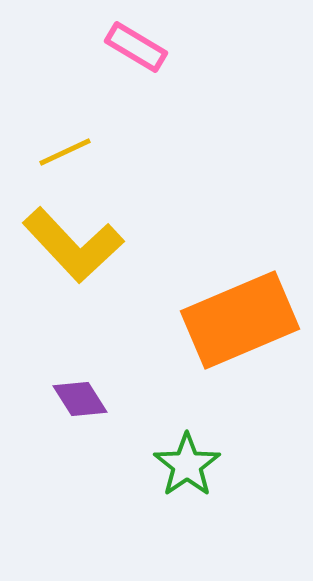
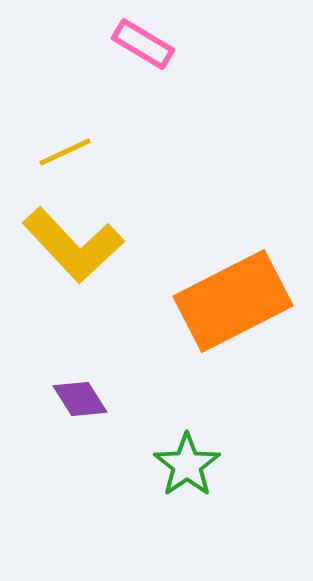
pink rectangle: moved 7 px right, 3 px up
orange rectangle: moved 7 px left, 19 px up; rotated 4 degrees counterclockwise
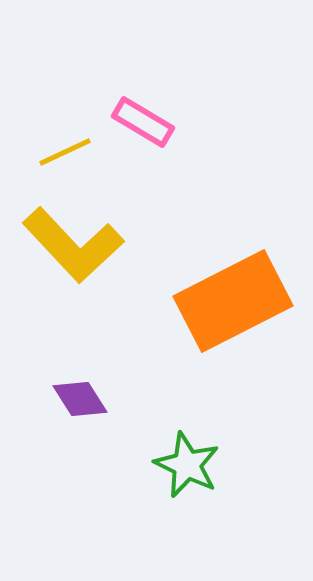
pink rectangle: moved 78 px down
green star: rotated 12 degrees counterclockwise
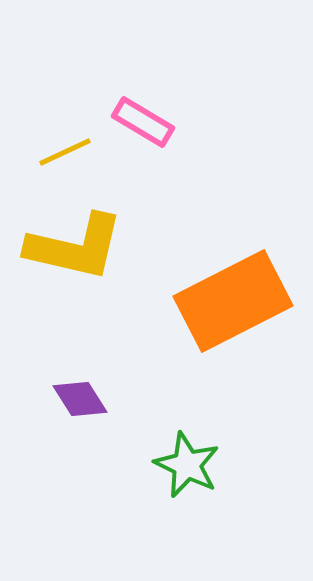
yellow L-shape: moved 2 px right, 2 px down; rotated 34 degrees counterclockwise
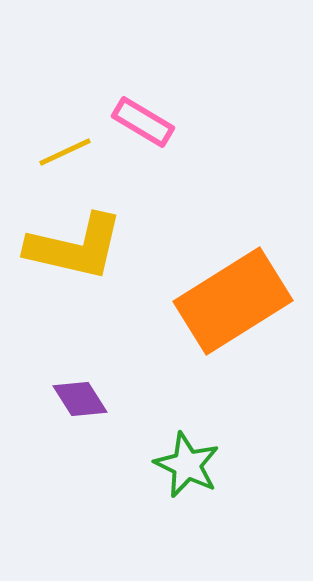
orange rectangle: rotated 5 degrees counterclockwise
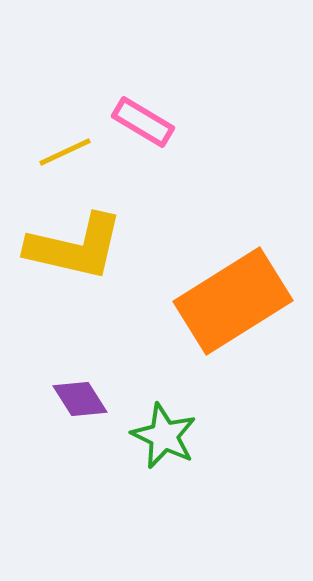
green star: moved 23 px left, 29 px up
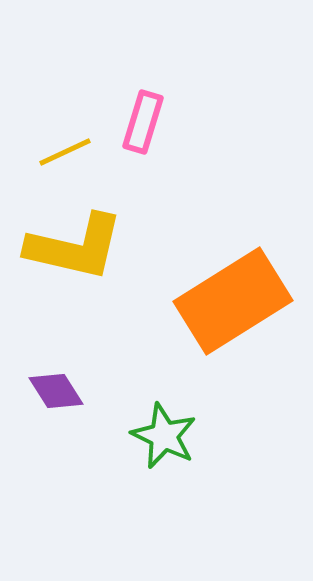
pink rectangle: rotated 76 degrees clockwise
purple diamond: moved 24 px left, 8 px up
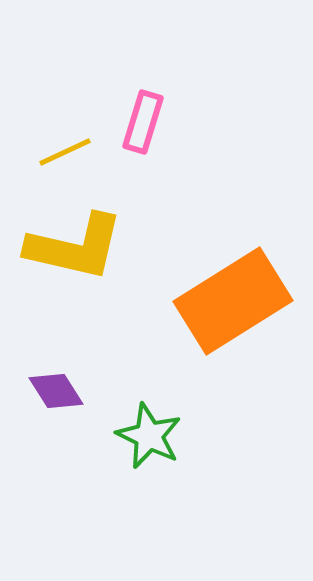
green star: moved 15 px left
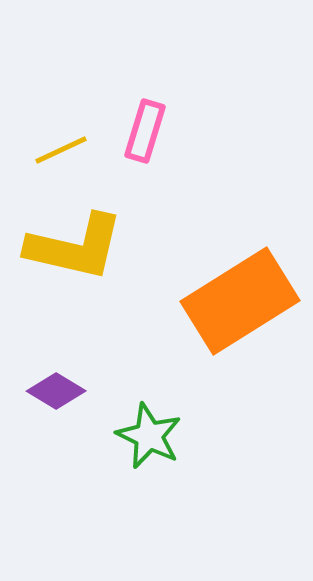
pink rectangle: moved 2 px right, 9 px down
yellow line: moved 4 px left, 2 px up
orange rectangle: moved 7 px right
purple diamond: rotated 26 degrees counterclockwise
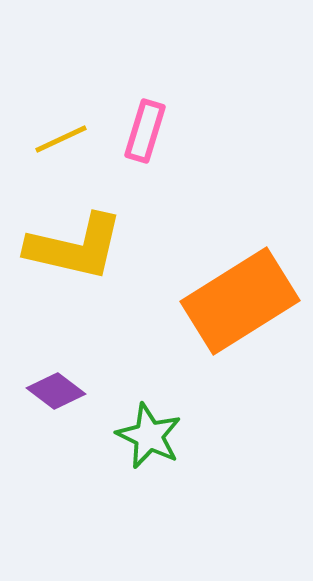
yellow line: moved 11 px up
purple diamond: rotated 6 degrees clockwise
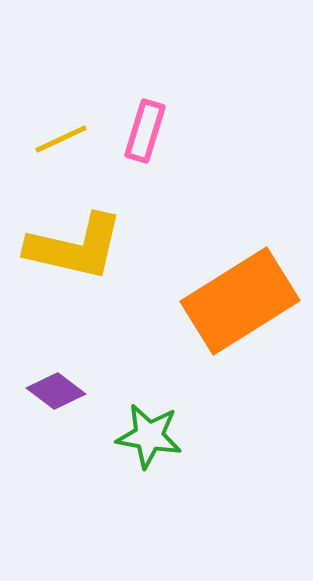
green star: rotated 16 degrees counterclockwise
